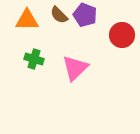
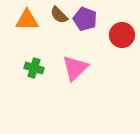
purple pentagon: moved 4 px down
green cross: moved 9 px down
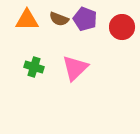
brown semicircle: moved 4 px down; rotated 24 degrees counterclockwise
red circle: moved 8 px up
green cross: moved 1 px up
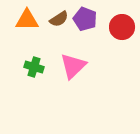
brown semicircle: rotated 54 degrees counterclockwise
pink triangle: moved 2 px left, 2 px up
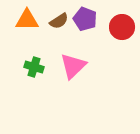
brown semicircle: moved 2 px down
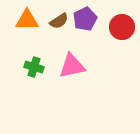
purple pentagon: rotated 25 degrees clockwise
pink triangle: moved 1 px left; rotated 32 degrees clockwise
